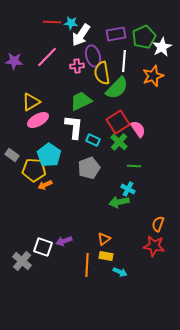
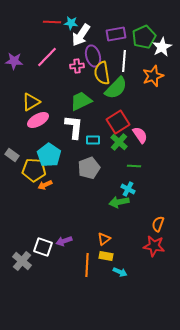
green semicircle: moved 1 px left
pink semicircle: moved 2 px right, 6 px down
cyan rectangle: rotated 24 degrees counterclockwise
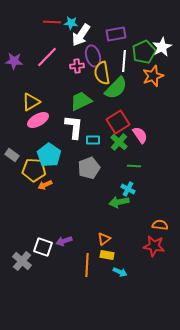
green pentagon: moved 15 px down
orange semicircle: moved 2 px right, 1 px down; rotated 77 degrees clockwise
yellow rectangle: moved 1 px right, 1 px up
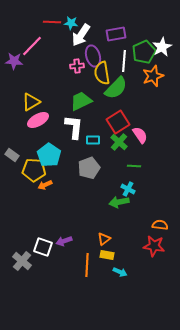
pink line: moved 15 px left, 11 px up
